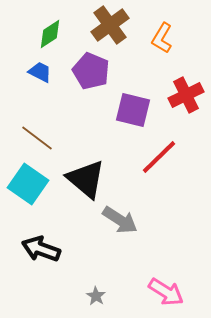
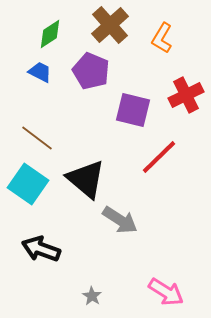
brown cross: rotated 6 degrees counterclockwise
gray star: moved 4 px left
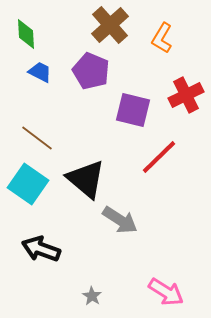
green diamond: moved 24 px left; rotated 60 degrees counterclockwise
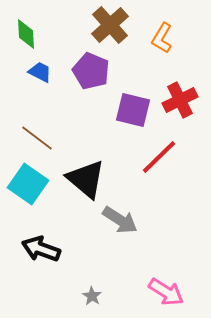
red cross: moved 6 px left, 5 px down
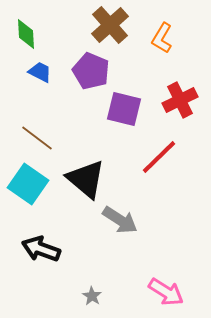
purple square: moved 9 px left, 1 px up
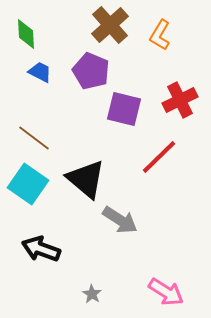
orange L-shape: moved 2 px left, 3 px up
brown line: moved 3 px left
gray star: moved 2 px up
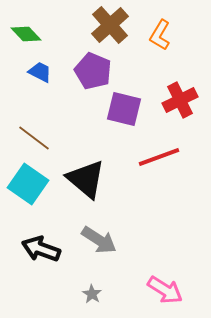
green diamond: rotated 40 degrees counterclockwise
purple pentagon: moved 2 px right
red line: rotated 24 degrees clockwise
gray arrow: moved 21 px left, 20 px down
pink arrow: moved 1 px left, 2 px up
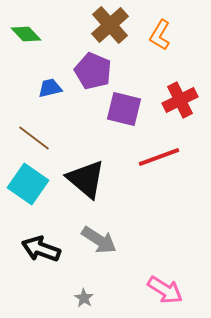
blue trapezoid: moved 10 px right, 16 px down; rotated 40 degrees counterclockwise
gray star: moved 8 px left, 4 px down
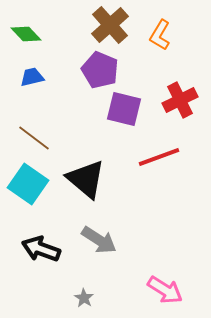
purple pentagon: moved 7 px right, 1 px up
blue trapezoid: moved 18 px left, 11 px up
